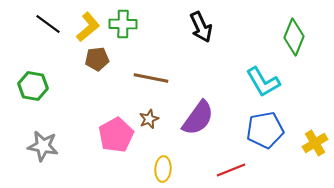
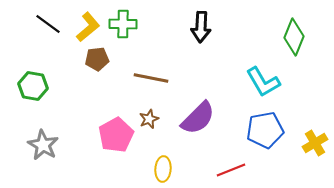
black arrow: rotated 28 degrees clockwise
purple semicircle: rotated 9 degrees clockwise
gray star: moved 1 px up; rotated 20 degrees clockwise
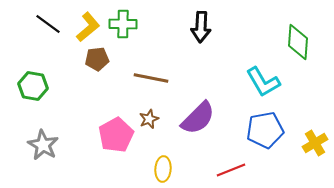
green diamond: moved 4 px right, 5 px down; rotated 18 degrees counterclockwise
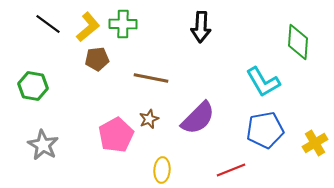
yellow ellipse: moved 1 px left, 1 px down
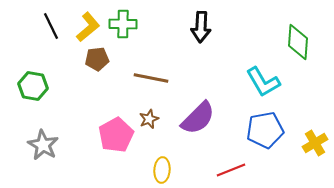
black line: moved 3 px right, 2 px down; rotated 28 degrees clockwise
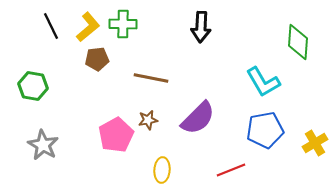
brown star: moved 1 px left, 1 px down; rotated 12 degrees clockwise
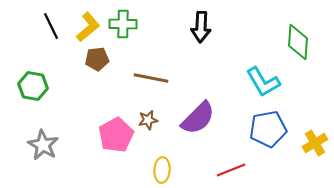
blue pentagon: moved 3 px right, 1 px up
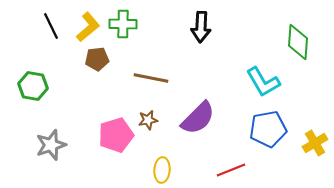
pink pentagon: rotated 12 degrees clockwise
gray star: moved 8 px right; rotated 24 degrees clockwise
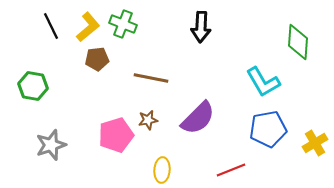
green cross: rotated 20 degrees clockwise
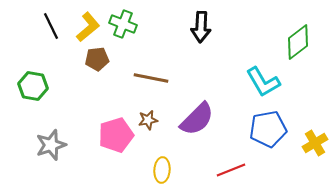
green diamond: rotated 48 degrees clockwise
purple semicircle: moved 1 px left, 1 px down
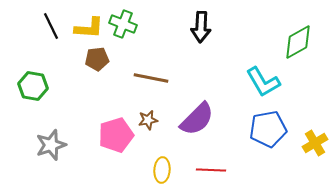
yellow L-shape: moved 1 px right, 1 px down; rotated 44 degrees clockwise
green diamond: rotated 9 degrees clockwise
red line: moved 20 px left; rotated 24 degrees clockwise
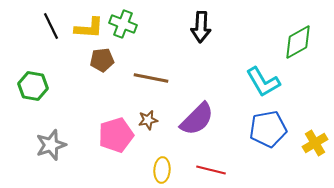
brown pentagon: moved 5 px right, 1 px down
red line: rotated 12 degrees clockwise
